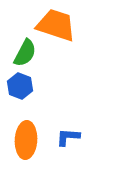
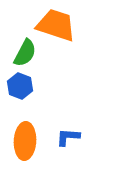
orange ellipse: moved 1 px left, 1 px down
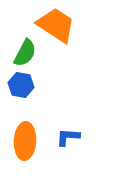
orange trapezoid: rotated 15 degrees clockwise
blue hexagon: moved 1 px right, 1 px up; rotated 10 degrees counterclockwise
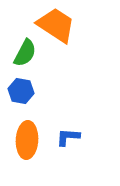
blue hexagon: moved 6 px down
orange ellipse: moved 2 px right, 1 px up
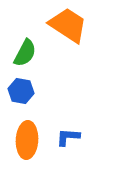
orange trapezoid: moved 12 px right
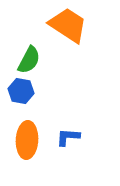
green semicircle: moved 4 px right, 7 px down
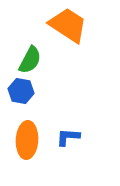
green semicircle: moved 1 px right
